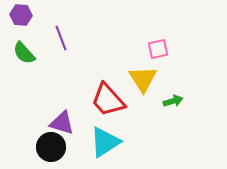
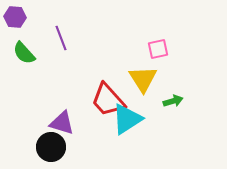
purple hexagon: moved 6 px left, 2 px down
cyan triangle: moved 22 px right, 23 px up
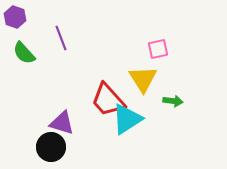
purple hexagon: rotated 15 degrees clockwise
green arrow: rotated 24 degrees clockwise
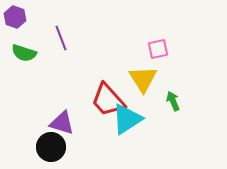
green semicircle: rotated 30 degrees counterclockwise
green arrow: rotated 120 degrees counterclockwise
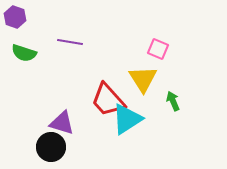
purple line: moved 9 px right, 4 px down; rotated 60 degrees counterclockwise
pink square: rotated 35 degrees clockwise
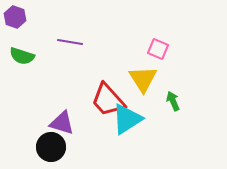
green semicircle: moved 2 px left, 3 px down
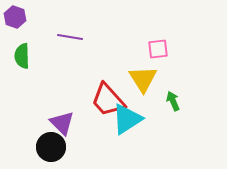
purple line: moved 5 px up
pink square: rotated 30 degrees counterclockwise
green semicircle: rotated 70 degrees clockwise
purple triangle: rotated 28 degrees clockwise
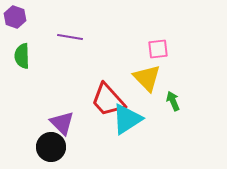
yellow triangle: moved 4 px right, 1 px up; rotated 12 degrees counterclockwise
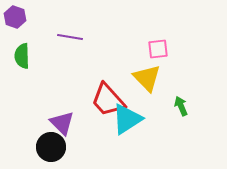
green arrow: moved 8 px right, 5 px down
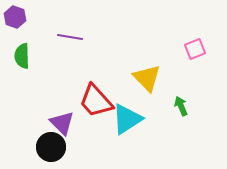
pink square: moved 37 px right; rotated 15 degrees counterclockwise
red trapezoid: moved 12 px left, 1 px down
